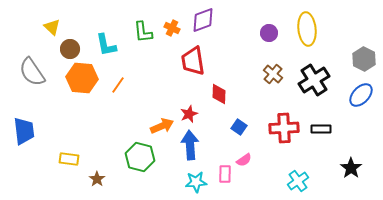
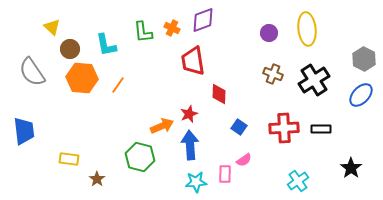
brown cross: rotated 18 degrees counterclockwise
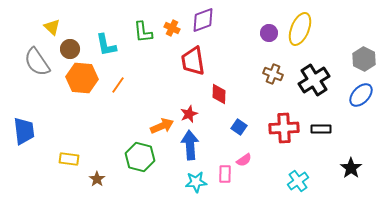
yellow ellipse: moved 7 px left; rotated 28 degrees clockwise
gray semicircle: moved 5 px right, 10 px up
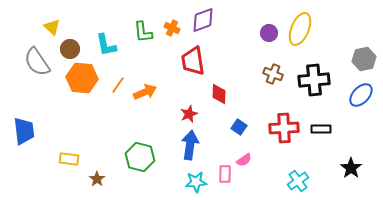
gray hexagon: rotated 20 degrees clockwise
black cross: rotated 28 degrees clockwise
orange arrow: moved 17 px left, 34 px up
blue arrow: rotated 12 degrees clockwise
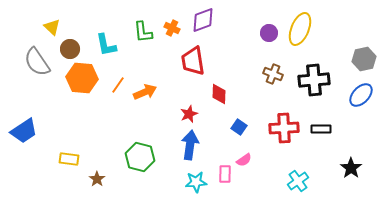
blue trapezoid: rotated 64 degrees clockwise
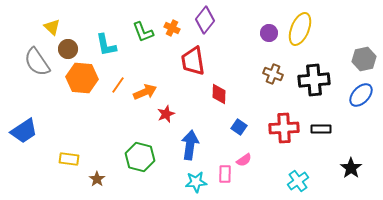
purple diamond: moved 2 px right; rotated 32 degrees counterclockwise
green L-shape: rotated 15 degrees counterclockwise
brown circle: moved 2 px left
red star: moved 23 px left
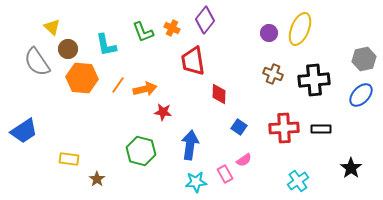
orange arrow: moved 3 px up; rotated 10 degrees clockwise
red star: moved 3 px left, 2 px up; rotated 30 degrees clockwise
green hexagon: moved 1 px right, 6 px up
pink rectangle: rotated 30 degrees counterclockwise
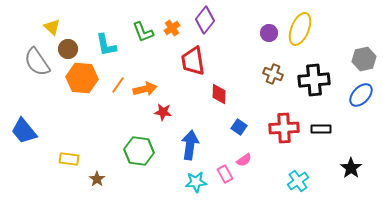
orange cross: rotated 28 degrees clockwise
blue trapezoid: rotated 84 degrees clockwise
green hexagon: moved 2 px left; rotated 8 degrees counterclockwise
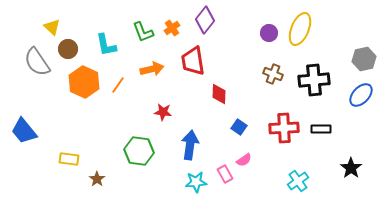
orange hexagon: moved 2 px right, 4 px down; rotated 20 degrees clockwise
orange arrow: moved 7 px right, 20 px up
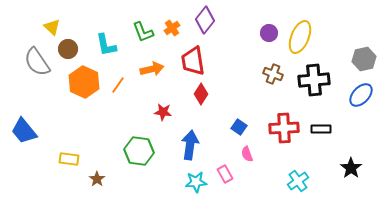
yellow ellipse: moved 8 px down
red diamond: moved 18 px left; rotated 30 degrees clockwise
pink semicircle: moved 3 px right, 6 px up; rotated 105 degrees clockwise
